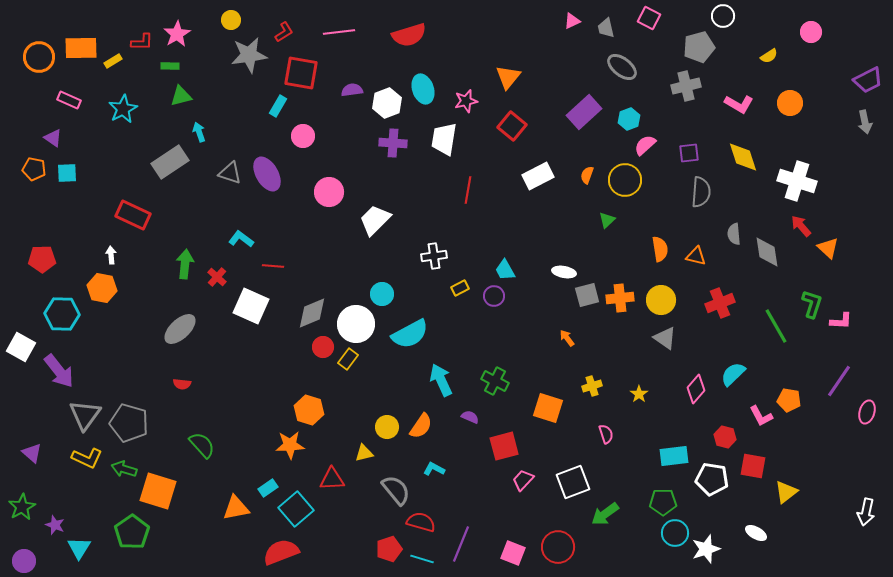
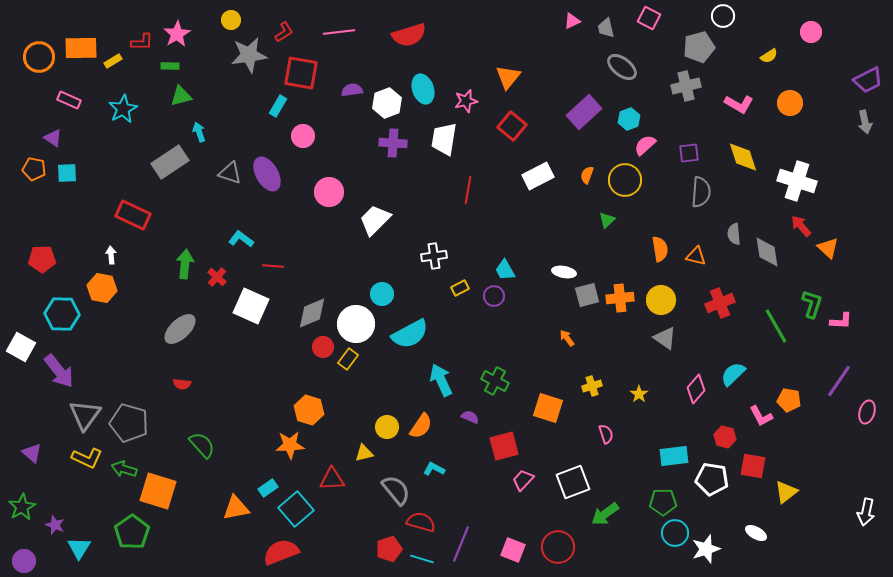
pink square at (513, 553): moved 3 px up
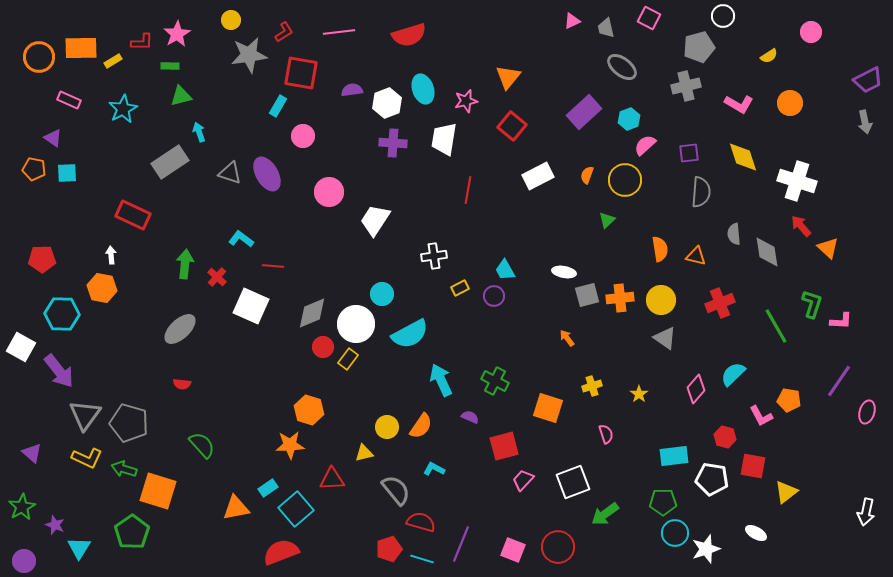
white trapezoid at (375, 220): rotated 12 degrees counterclockwise
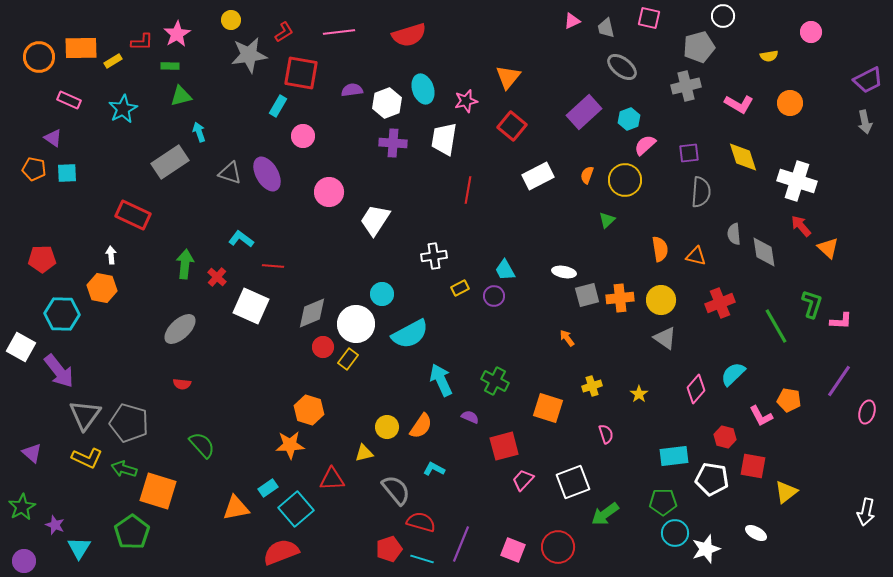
pink square at (649, 18): rotated 15 degrees counterclockwise
yellow semicircle at (769, 56): rotated 24 degrees clockwise
gray diamond at (767, 252): moved 3 px left
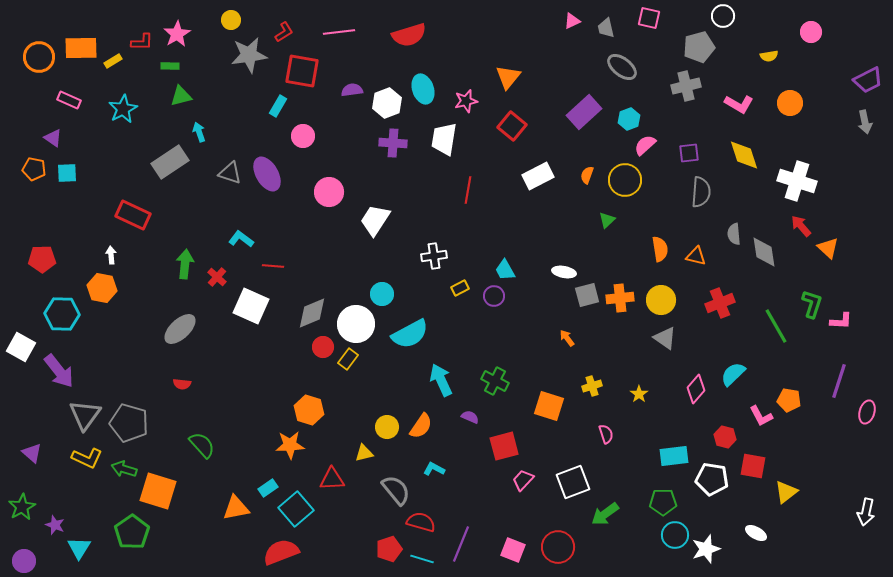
red square at (301, 73): moved 1 px right, 2 px up
yellow diamond at (743, 157): moved 1 px right, 2 px up
purple line at (839, 381): rotated 16 degrees counterclockwise
orange square at (548, 408): moved 1 px right, 2 px up
cyan circle at (675, 533): moved 2 px down
